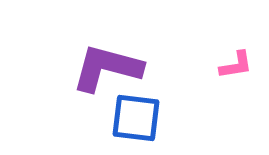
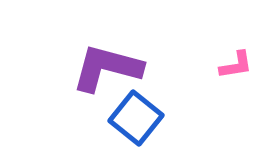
blue square: rotated 32 degrees clockwise
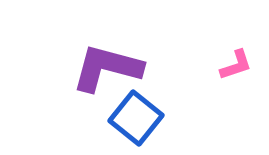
pink L-shape: rotated 9 degrees counterclockwise
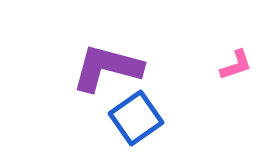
blue square: rotated 16 degrees clockwise
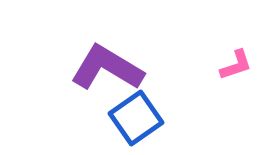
purple L-shape: rotated 16 degrees clockwise
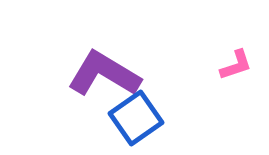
purple L-shape: moved 3 px left, 6 px down
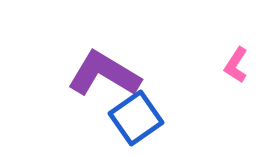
pink L-shape: rotated 141 degrees clockwise
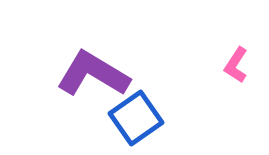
purple L-shape: moved 11 px left
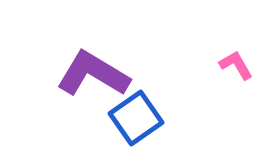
pink L-shape: rotated 117 degrees clockwise
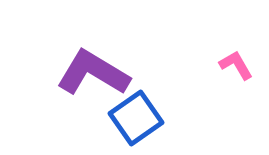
purple L-shape: moved 1 px up
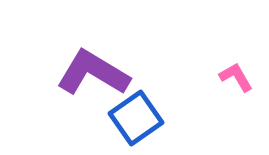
pink L-shape: moved 12 px down
